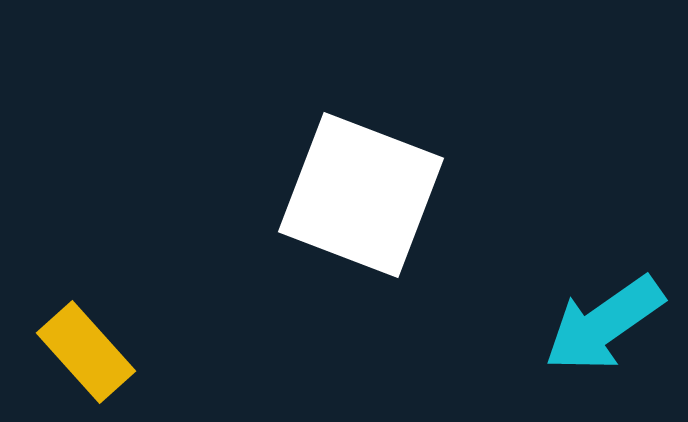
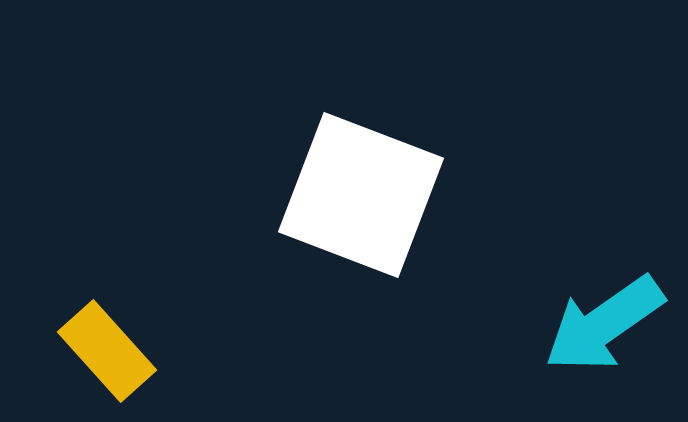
yellow rectangle: moved 21 px right, 1 px up
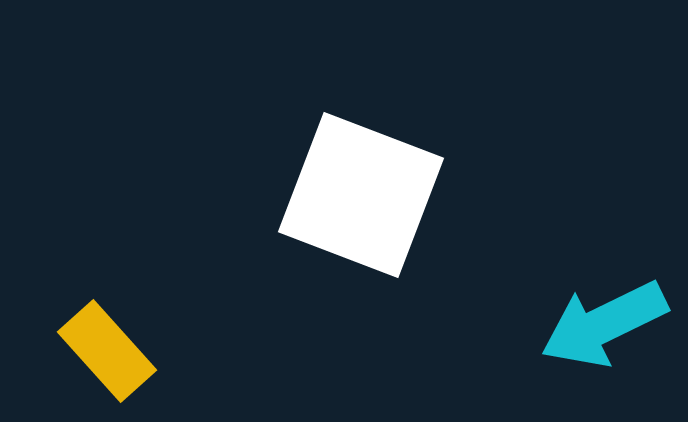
cyan arrow: rotated 9 degrees clockwise
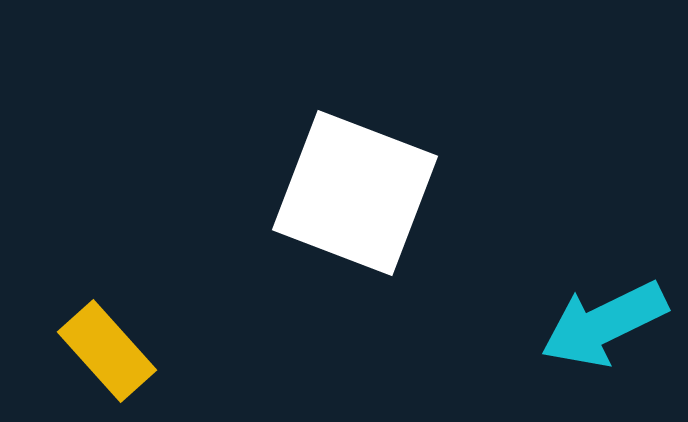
white square: moved 6 px left, 2 px up
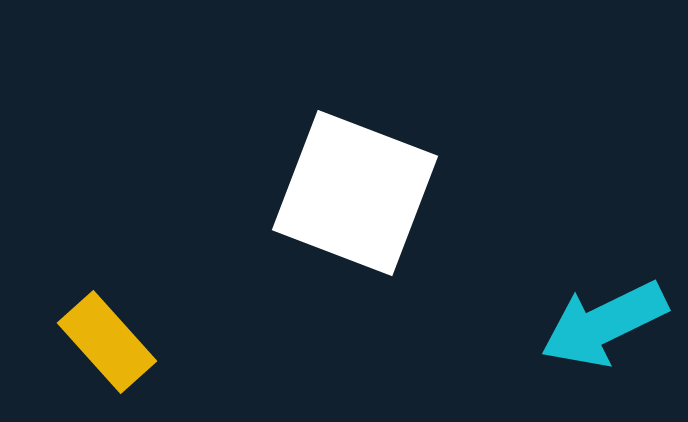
yellow rectangle: moved 9 px up
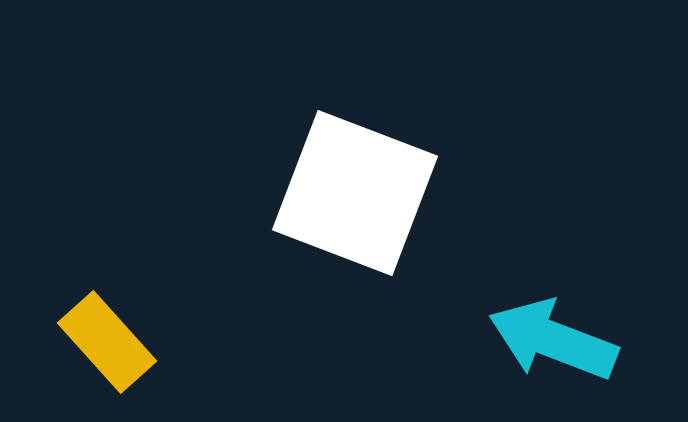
cyan arrow: moved 51 px left, 16 px down; rotated 47 degrees clockwise
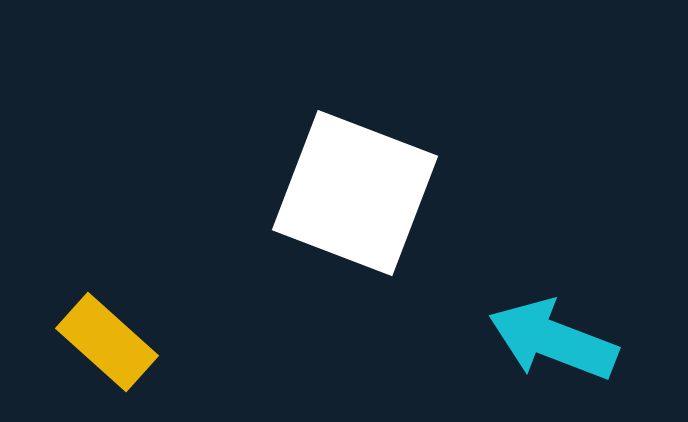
yellow rectangle: rotated 6 degrees counterclockwise
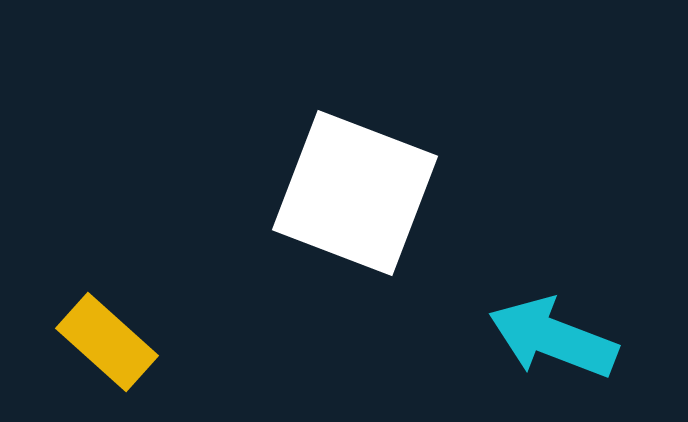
cyan arrow: moved 2 px up
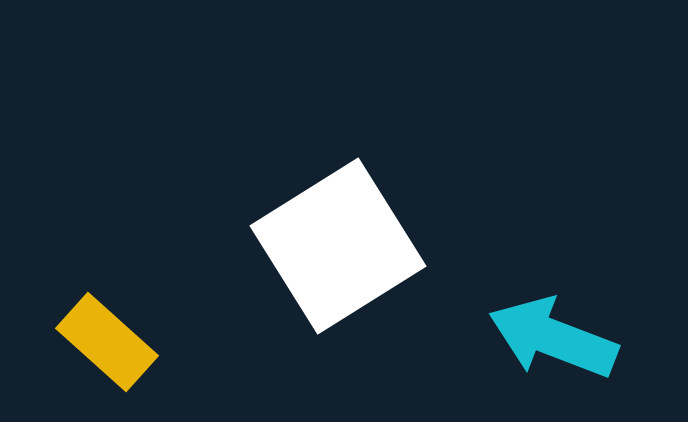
white square: moved 17 px left, 53 px down; rotated 37 degrees clockwise
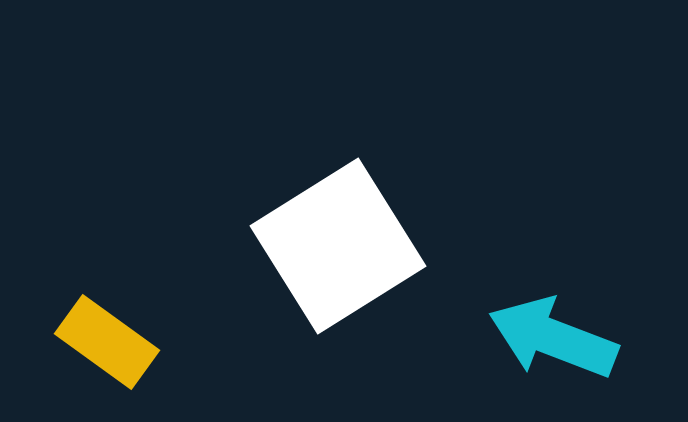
yellow rectangle: rotated 6 degrees counterclockwise
